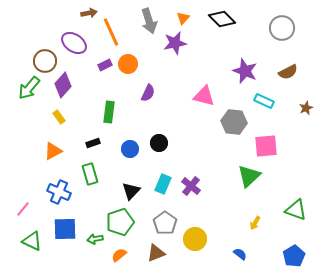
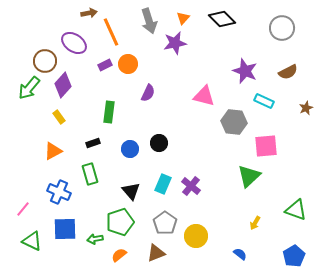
black triangle at (131, 191): rotated 24 degrees counterclockwise
yellow circle at (195, 239): moved 1 px right, 3 px up
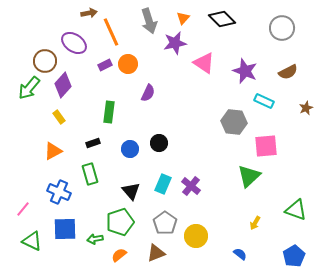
pink triangle at (204, 96): moved 33 px up; rotated 20 degrees clockwise
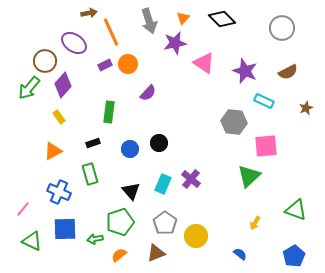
purple semicircle at (148, 93): rotated 18 degrees clockwise
purple cross at (191, 186): moved 7 px up
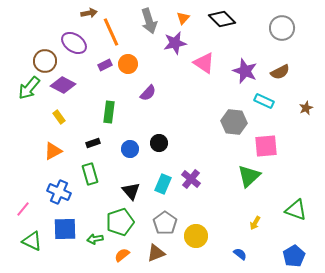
brown semicircle at (288, 72): moved 8 px left
purple diamond at (63, 85): rotated 75 degrees clockwise
orange semicircle at (119, 255): moved 3 px right
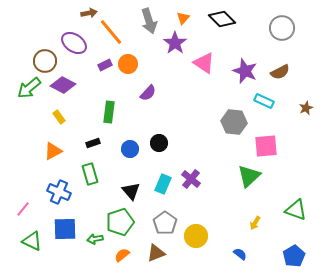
orange line at (111, 32): rotated 16 degrees counterclockwise
purple star at (175, 43): rotated 25 degrees counterclockwise
green arrow at (29, 88): rotated 10 degrees clockwise
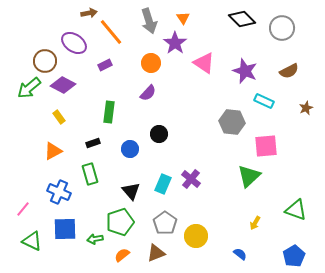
orange triangle at (183, 18): rotated 16 degrees counterclockwise
black diamond at (222, 19): moved 20 px right
orange circle at (128, 64): moved 23 px right, 1 px up
brown semicircle at (280, 72): moved 9 px right, 1 px up
gray hexagon at (234, 122): moved 2 px left
black circle at (159, 143): moved 9 px up
